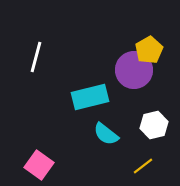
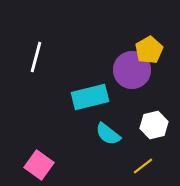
purple circle: moved 2 px left
cyan semicircle: moved 2 px right
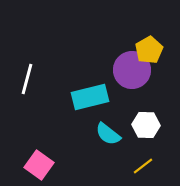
white line: moved 9 px left, 22 px down
white hexagon: moved 8 px left; rotated 16 degrees clockwise
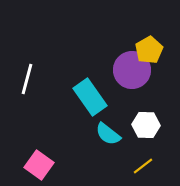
cyan rectangle: rotated 69 degrees clockwise
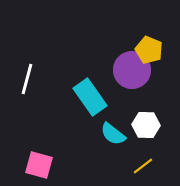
yellow pentagon: rotated 20 degrees counterclockwise
cyan semicircle: moved 5 px right
pink square: rotated 20 degrees counterclockwise
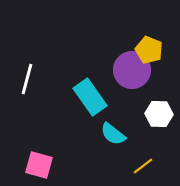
white hexagon: moved 13 px right, 11 px up
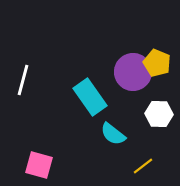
yellow pentagon: moved 8 px right, 13 px down
purple circle: moved 1 px right, 2 px down
white line: moved 4 px left, 1 px down
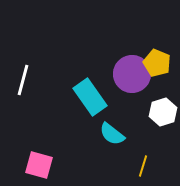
purple circle: moved 1 px left, 2 px down
white hexagon: moved 4 px right, 2 px up; rotated 20 degrees counterclockwise
cyan semicircle: moved 1 px left
yellow line: rotated 35 degrees counterclockwise
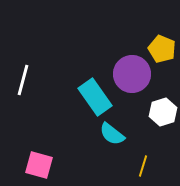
yellow pentagon: moved 5 px right, 14 px up
cyan rectangle: moved 5 px right
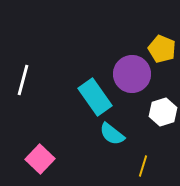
pink square: moved 1 px right, 6 px up; rotated 28 degrees clockwise
